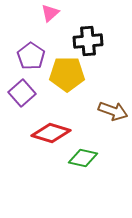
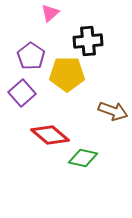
red diamond: moved 1 px left, 2 px down; rotated 24 degrees clockwise
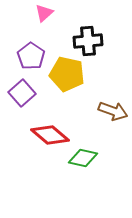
pink triangle: moved 6 px left
yellow pentagon: rotated 12 degrees clockwise
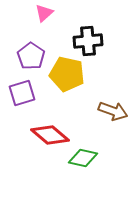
purple square: rotated 24 degrees clockwise
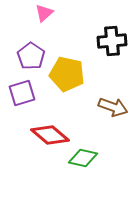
black cross: moved 24 px right
brown arrow: moved 4 px up
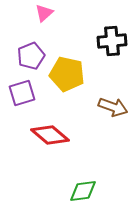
purple pentagon: rotated 16 degrees clockwise
green diamond: moved 33 px down; rotated 20 degrees counterclockwise
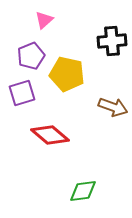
pink triangle: moved 7 px down
